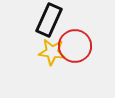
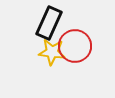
black rectangle: moved 3 px down
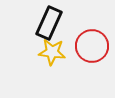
red circle: moved 17 px right
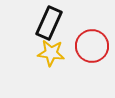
yellow star: moved 1 px left, 1 px down
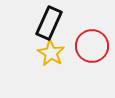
yellow star: rotated 24 degrees clockwise
